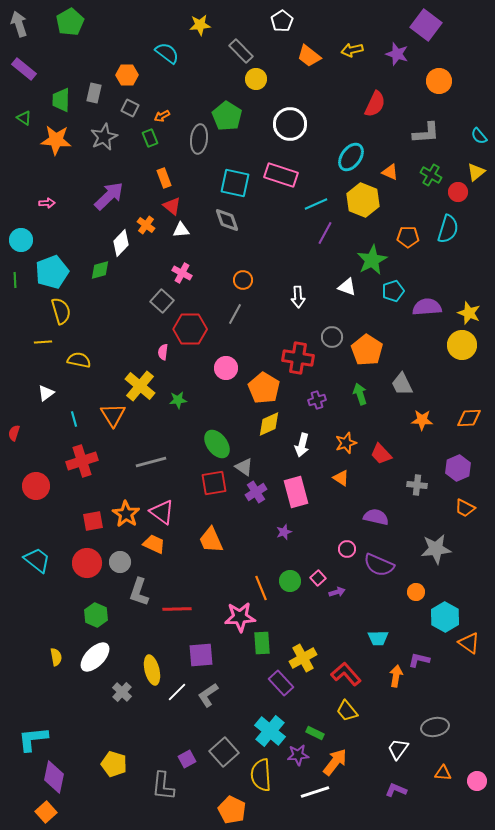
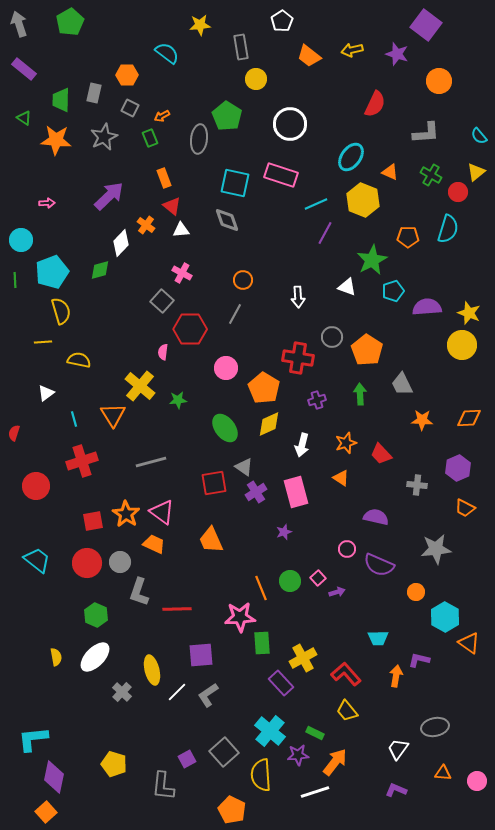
gray rectangle at (241, 51): moved 4 px up; rotated 35 degrees clockwise
green arrow at (360, 394): rotated 15 degrees clockwise
green ellipse at (217, 444): moved 8 px right, 16 px up
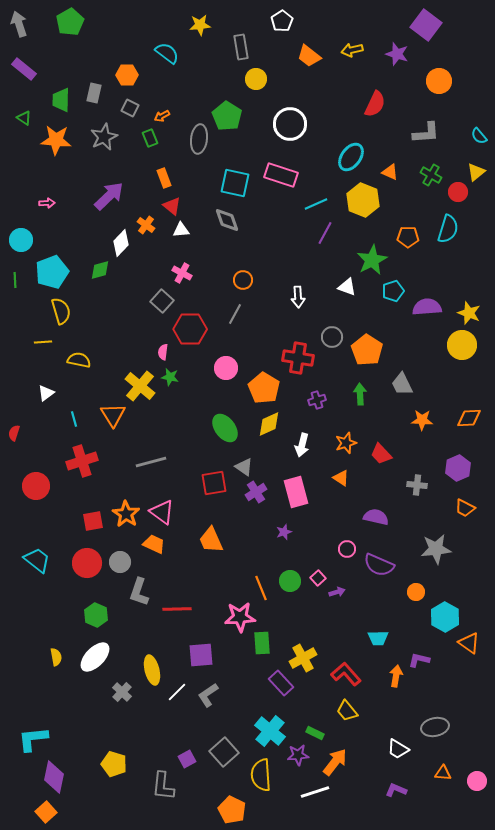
green star at (178, 400): moved 8 px left, 23 px up; rotated 18 degrees clockwise
white trapezoid at (398, 749): rotated 95 degrees counterclockwise
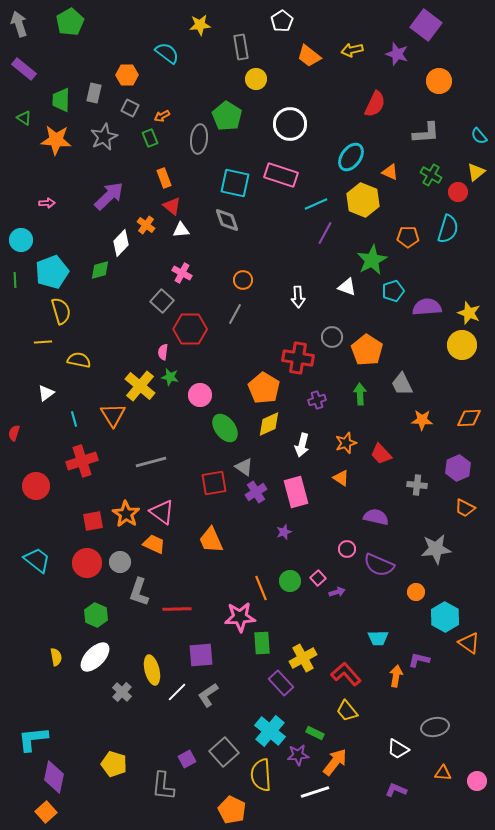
pink circle at (226, 368): moved 26 px left, 27 px down
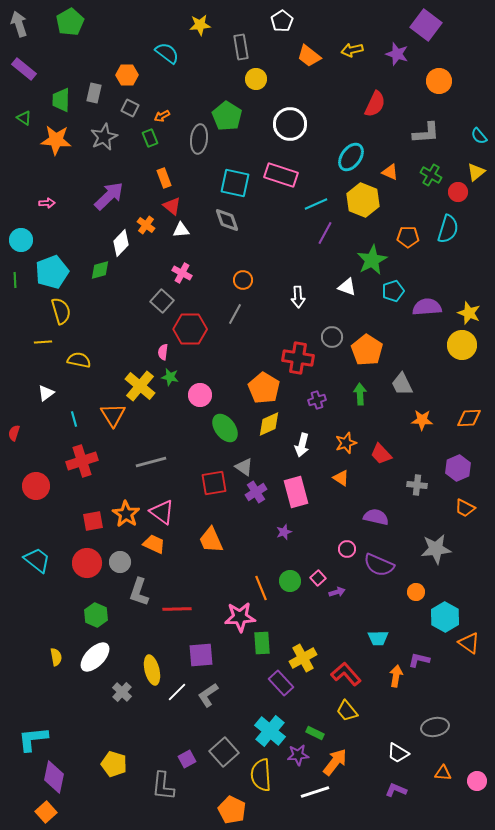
white trapezoid at (398, 749): moved 4 px down
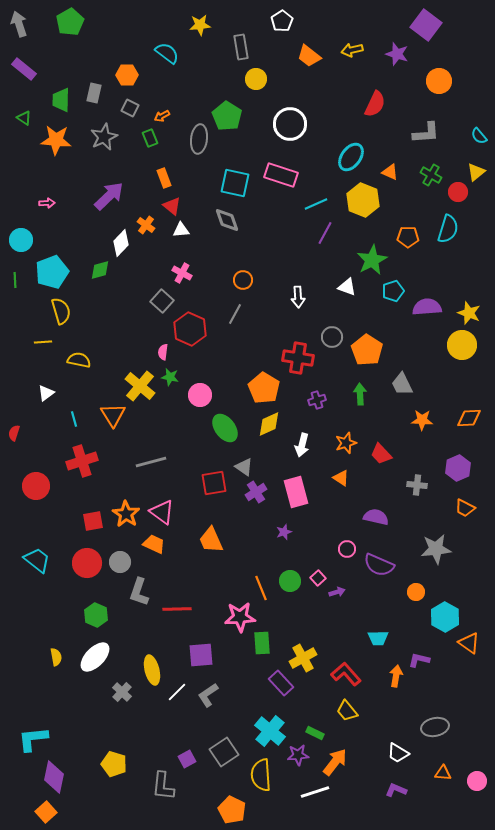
red hexagon at (190, 329): rotated 24 degrees clockwise
gray square at (224, 752): rotated 8 degrees clockwise
